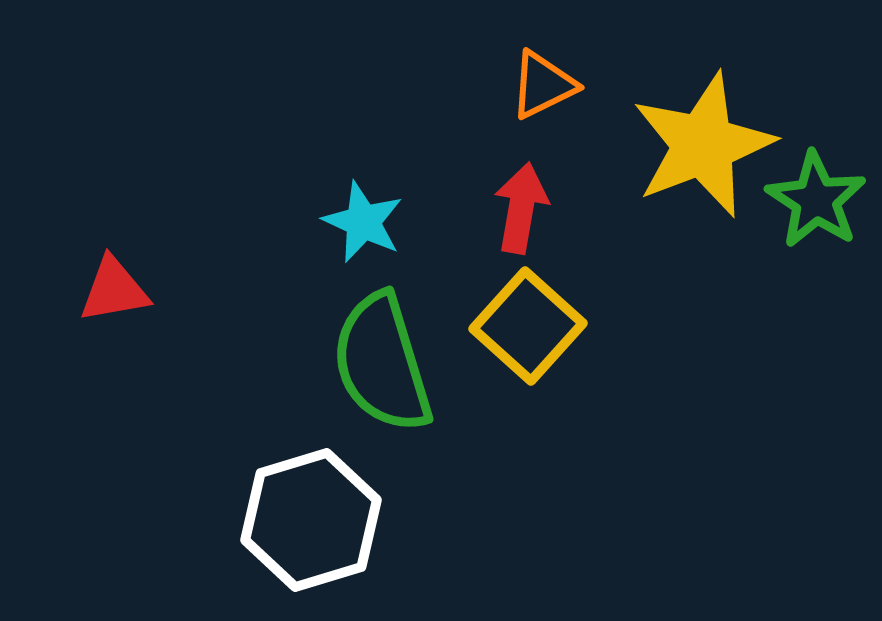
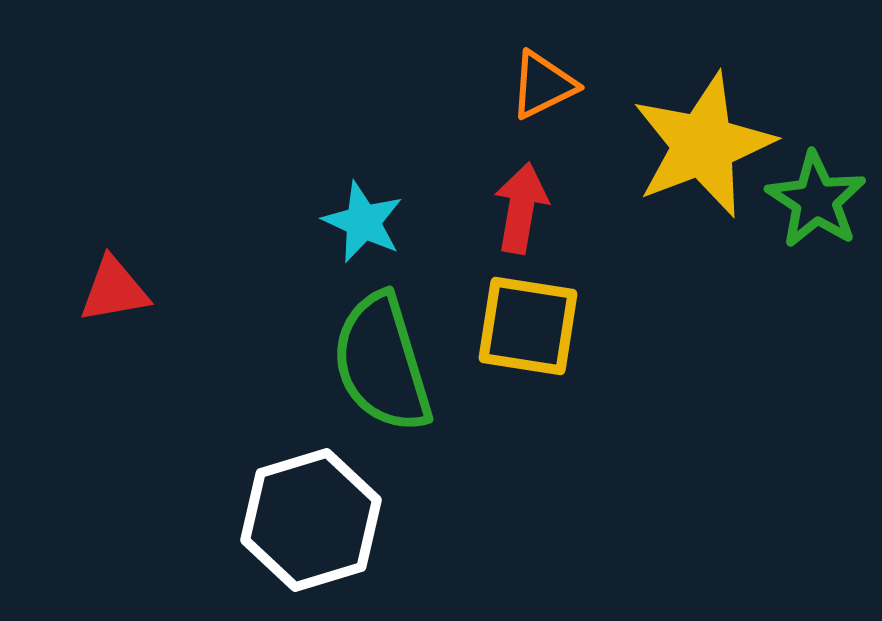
yellow square: rotated 33 degrees counterclockwise
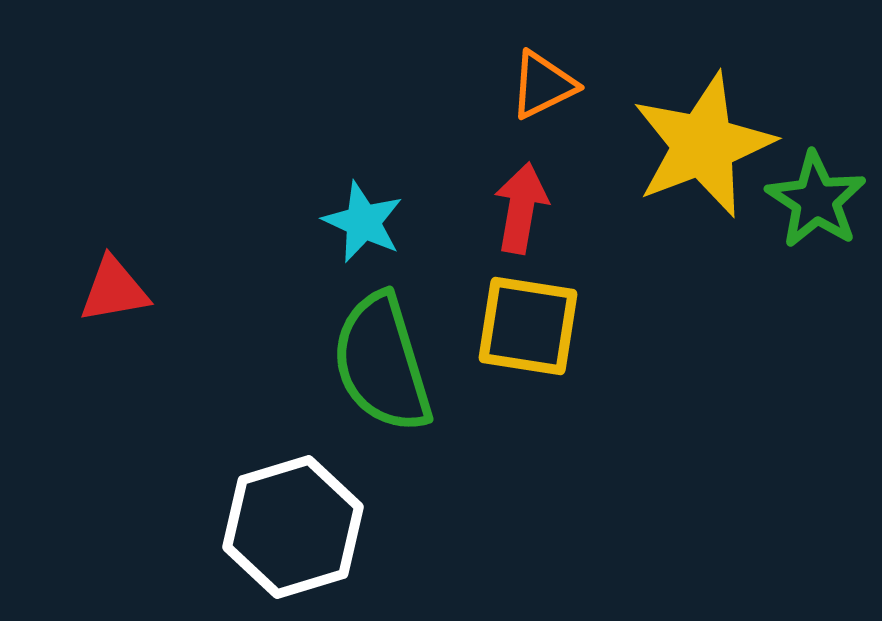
white hexagon: moved 18 px left, 7 px down
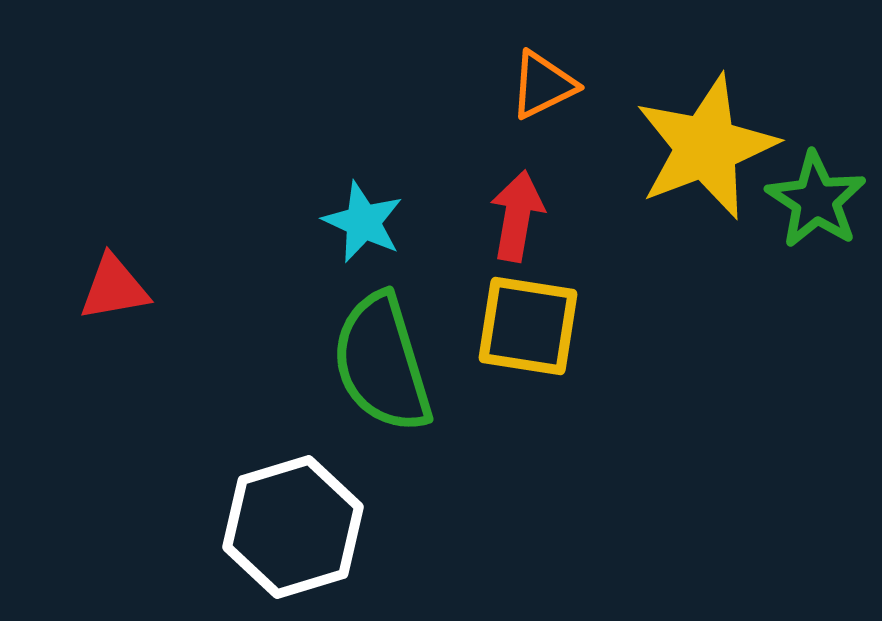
yellow star: moved 3 px right, 2 px down
red arrow: moved 4 px left, 8 px down
red triangle: moved 2 px up
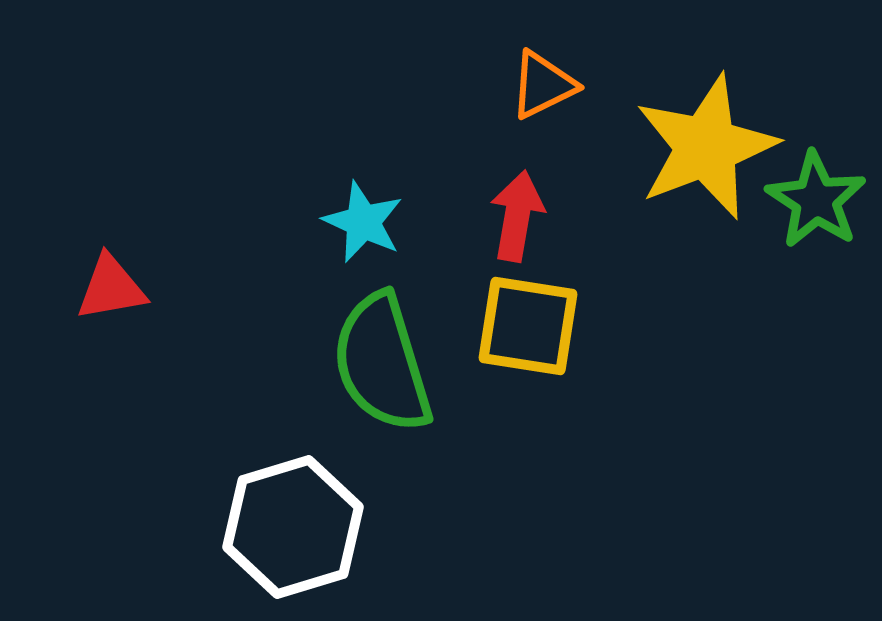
red triangle: moved 3 px left
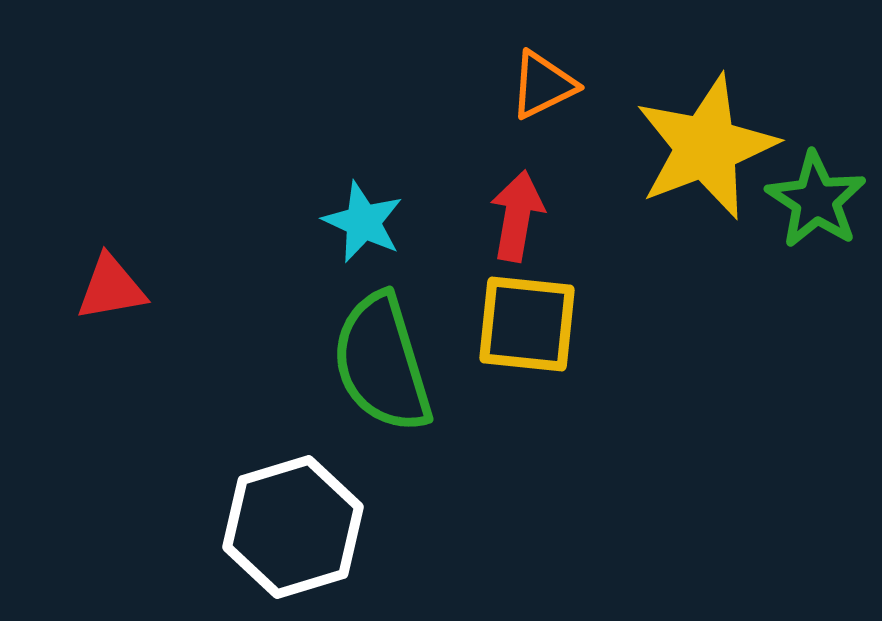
yellow square: moved 1 px left, 2 px up; rotated 3 degrees counterclockwise
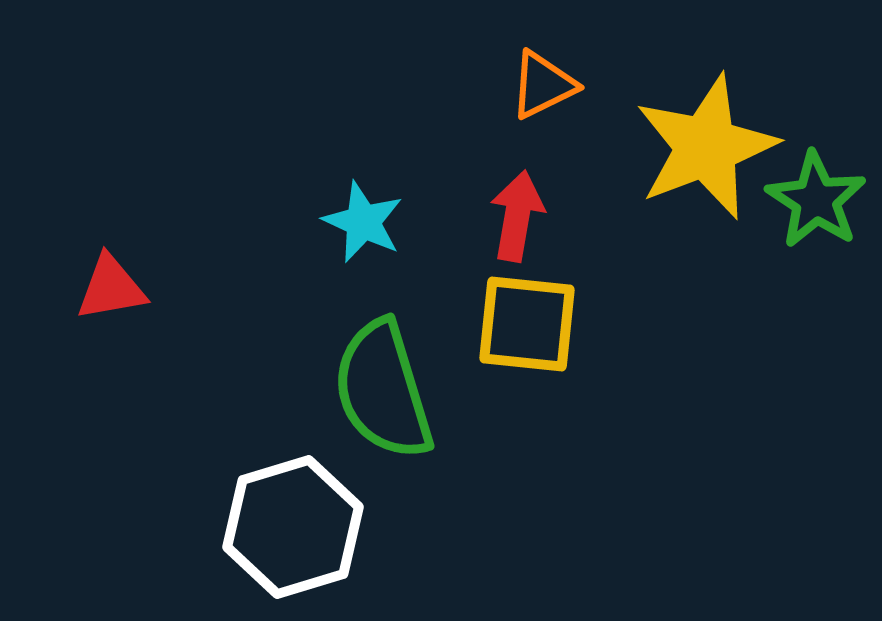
green semicircle: moved 1 px right, 27 px down
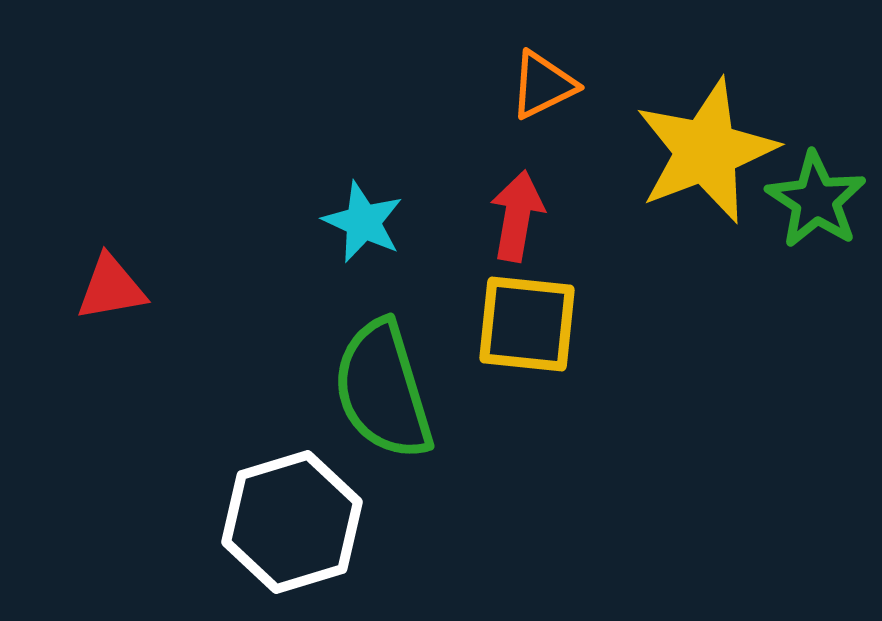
yellow star: moved 4 px down
white hexagon: moved 1 px left, 5 px up
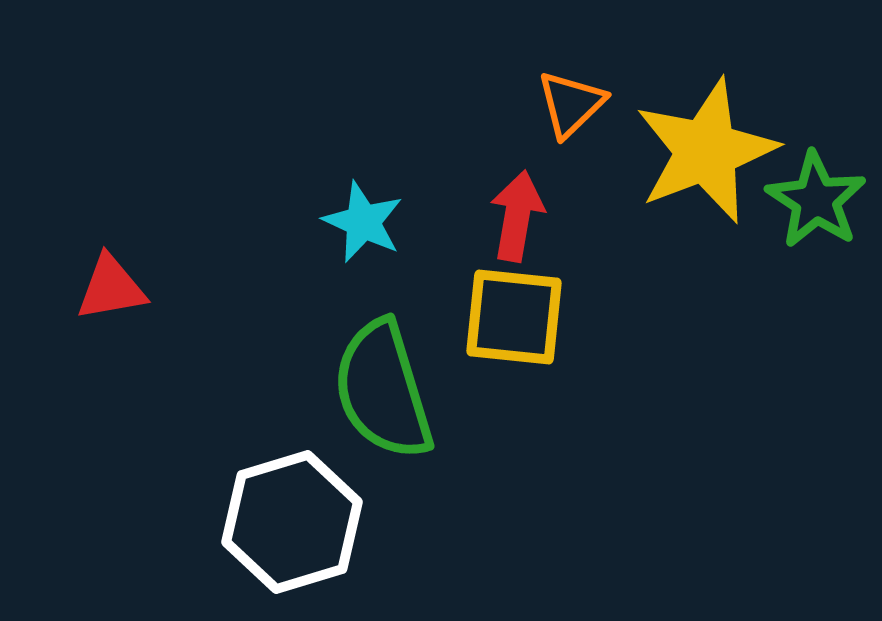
orange triangle: moved 28 px right, 19 px down; rotated 18 degrees counterclockwise
yellow square: moved 13 px left, 7 px up
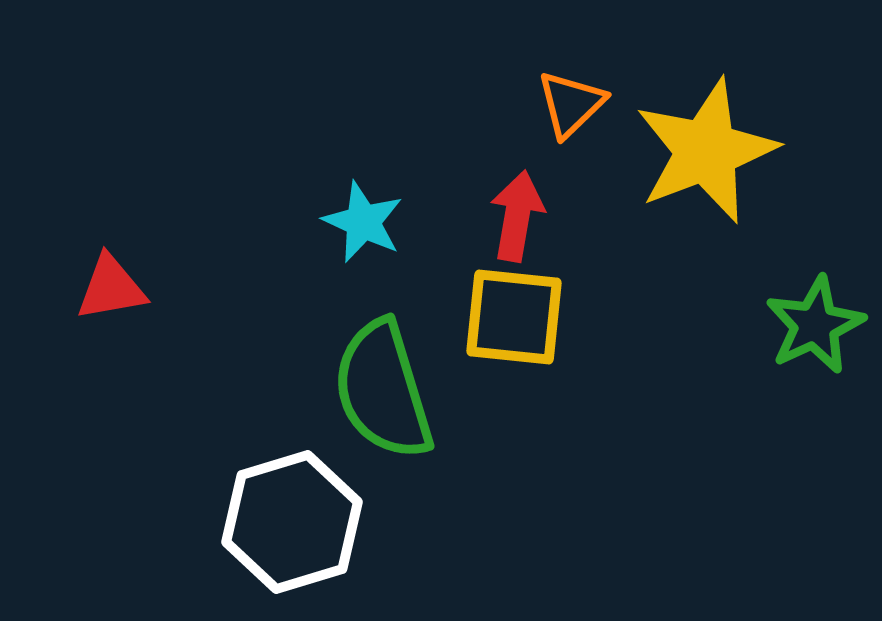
green star: moved 1 px left, 125 px down; rotated 14 degrees clockwise
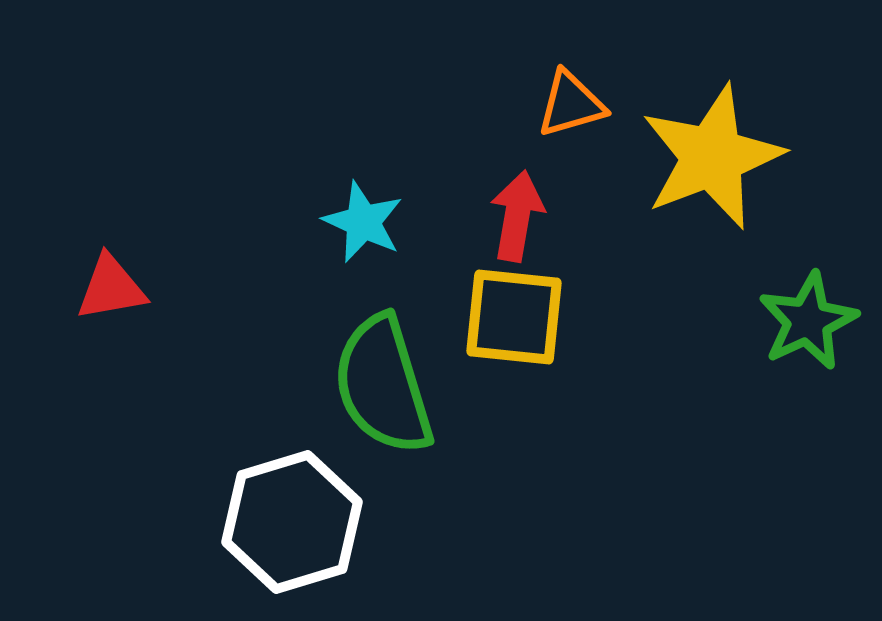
orange triangle: rotated 28 degrees clockwise
yellow star: moved 6 px right, 6 px down
green star: moved 7 px left, 4 px up
green semicircle: moved 5 px up
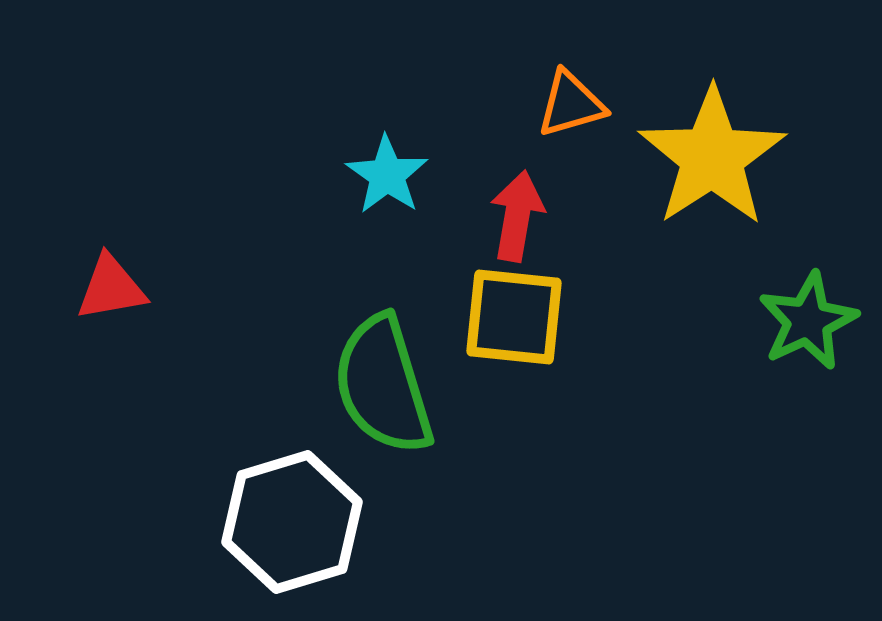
yellow star: rotated 12 degrees counterclockwise
cyan star: moved 24 px right, 47 px up; rotated 10 degrees clockwise
